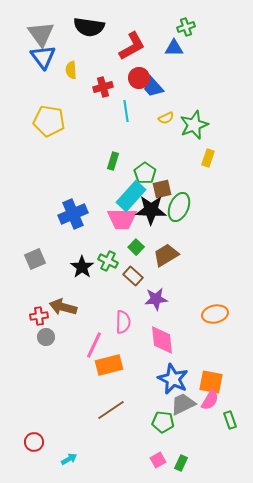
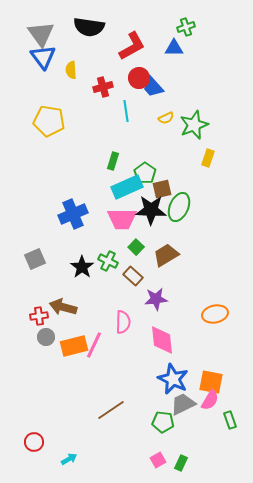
cyan rectangle at (131, 196): moved 4 px left, 9 px up; rotated 24 degrees clockwise
orange rectangle at (109, 365): moved 35 px left, 19 px up
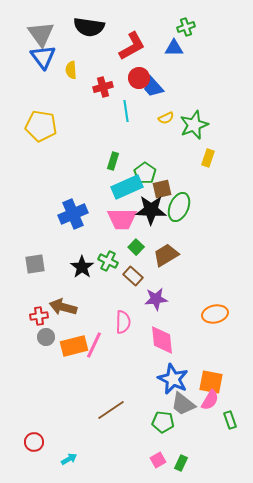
yellow pentagon at (49, 121): moved 8 px left, 5 px down
gray square at (35, 259): moved 5 px down; rotated 15 degrees clockwise
gray trapezoid at (183, 404): rotated 116 degrees counterclockwise
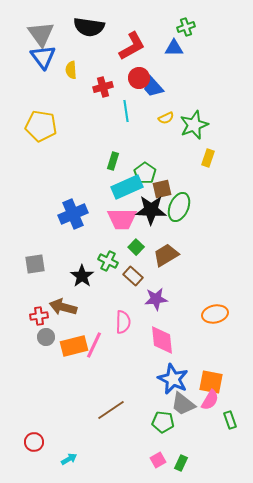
black star at (82, 267): moved 9 px down
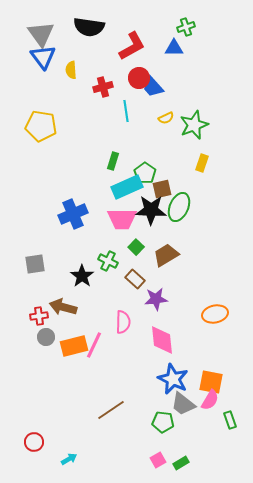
yellow rectangle at (208, 158): moved 6 px left, 5 px down
brown rectangle at (133, 276): moved 2 px right, 3 px down
green rectangle at (181, 463): rotated 35 degrees clockwise
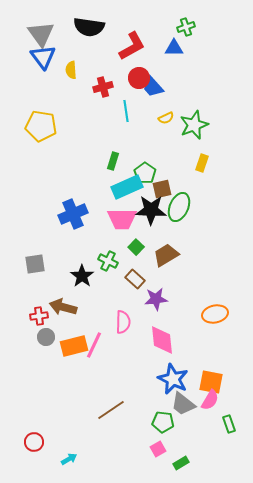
green rectangle at (230, 420): moved 1 px left, 4 px down
pink square at (158, 460): moved 11 px up
